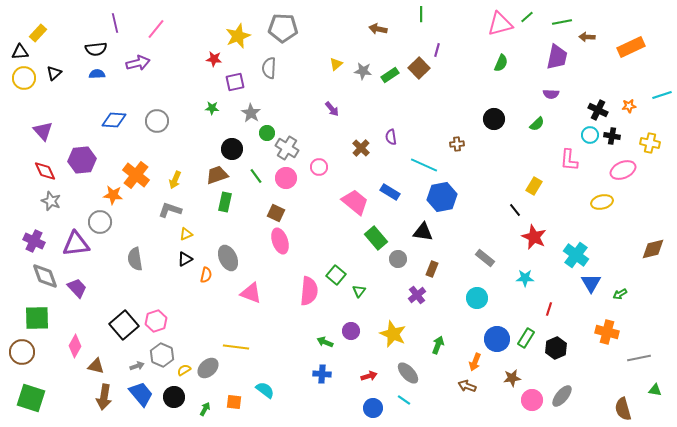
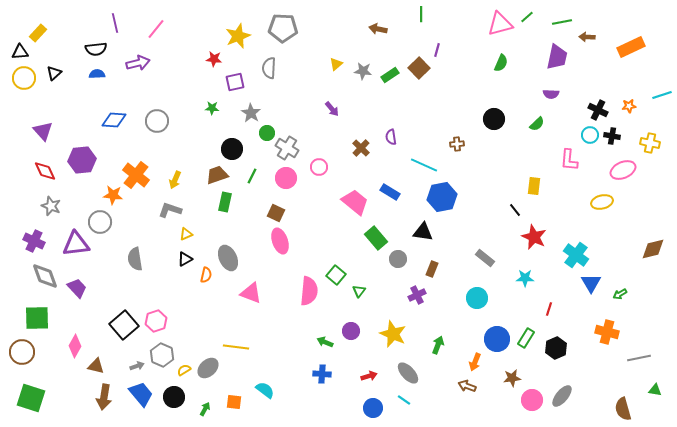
green line at (256, 176): moved 4 px left; rotated 63 degrees clockwise
yellow rectangle at (534, 186): rotated 24 degrees counterclockwise
gray star at (51, 201): moved 5 px down
purple cross at (417, 295): rotated 12 degrees clockwise
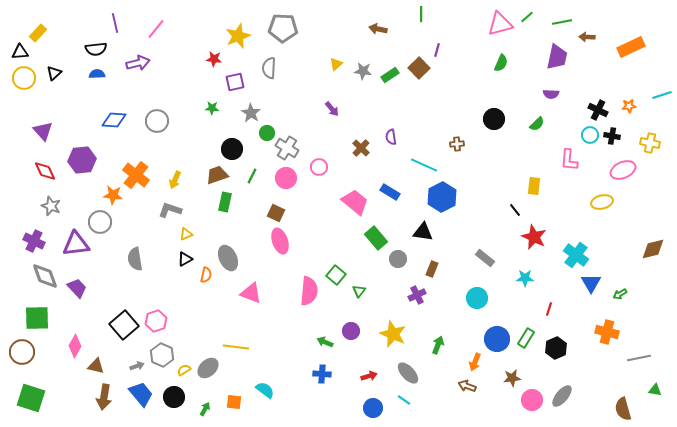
blue hexagon at (442, 197): rotated 16 degrees counterclockwise
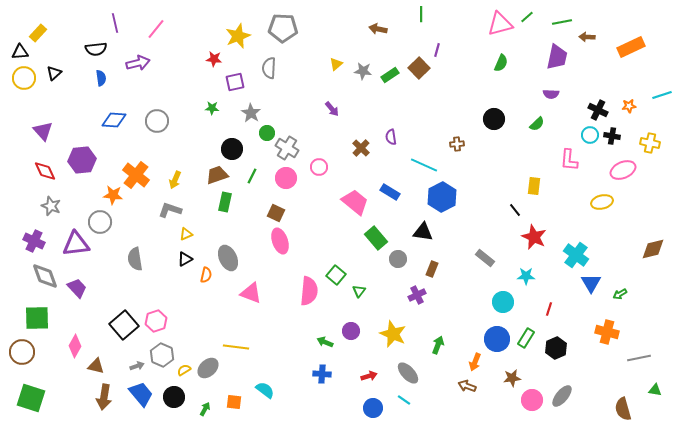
blue semicircle at (97, 74): moved 4 px right, 4 px down; rotated 84 degrees clockwise
cyan star at (525, 278): moved 1 px right, 2 px up
cyan circle at (477, 298): moved 26 px right, 4 px down
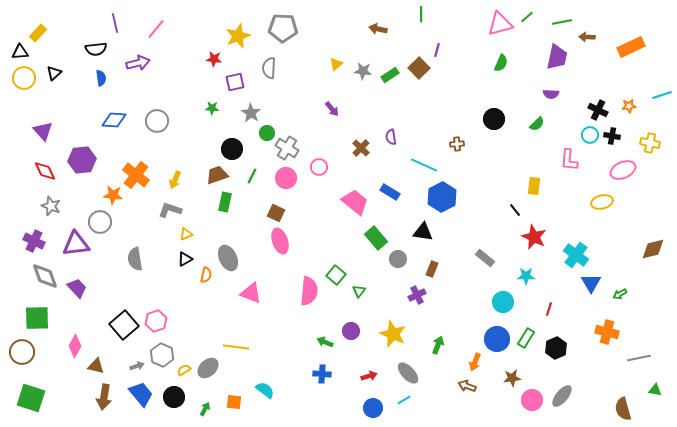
cyan line at (404, 400): rotated 64 degrees counterclockwise
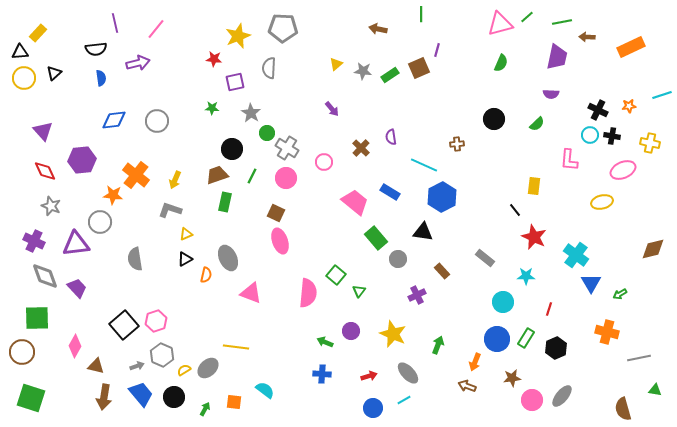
brown square at (419, 68): rotated 20 degrees clockwise
blue diamond at (114, 120): rotated 10 degrees counterclockwise
pink circle at (319, 167): moved 5 px right, 5 px up
brown rectangle at (432, 269): moved 10 px right, 2 px down; rotated 63 degrees counterclockwise
pink semicircle at (309, 291): moved 1 px left, 2 px down
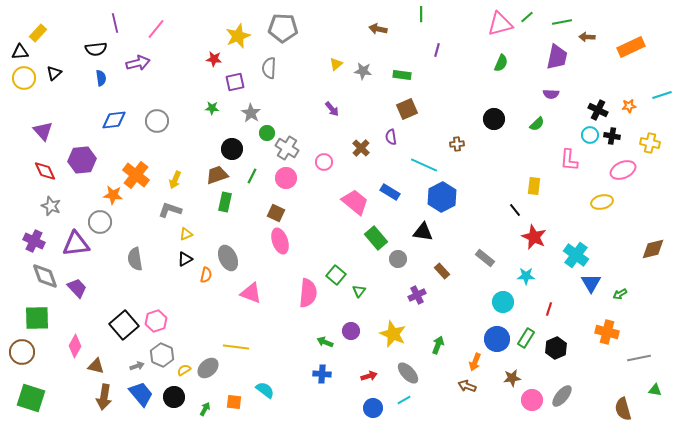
brown square at (419, 68): moved 12 px left, 41 px down
green rectangle at (390, 75): moved 12 px right; rotated 42 degrees clockwise
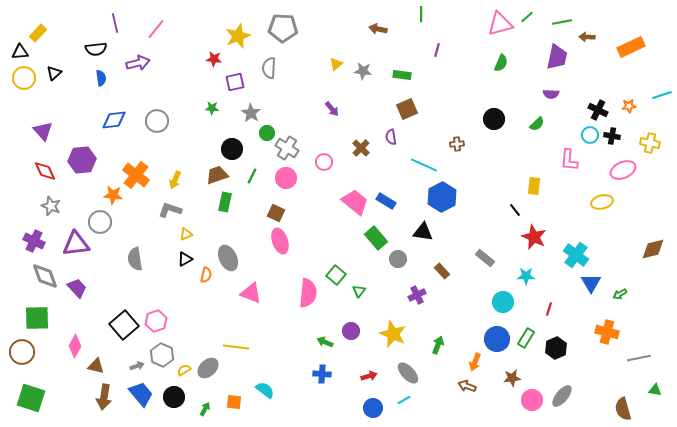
blue rectangle at (390, 192): moved 4 px left, 9 px down
